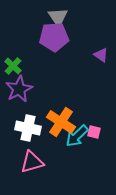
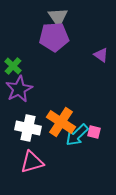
cyan arrow: moved 1 px up
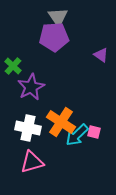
purple star: moved 12 px right, 2 px up
